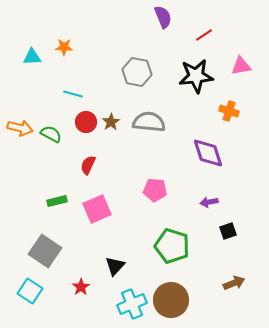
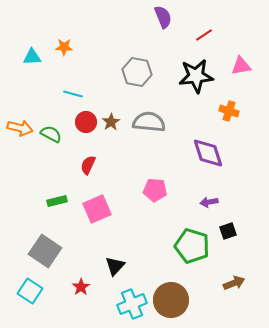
green pentagon: moved 20 px right
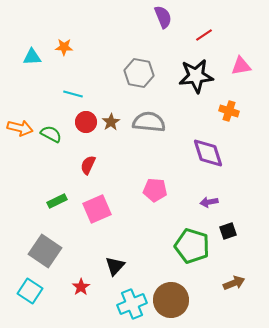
gray hexagon: moved 2 px right, 1 px down
green rectangle: rotated 12 degrees counterclockwise
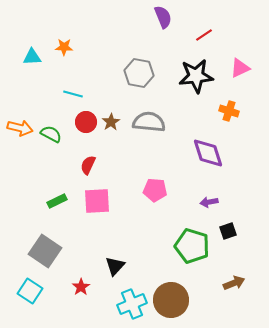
pink triangle: moved 1 px left, 2 px down; rotated 15 degrees counterclockwise
pink square: moved 8 px up; rotated 20 degrees clockwise
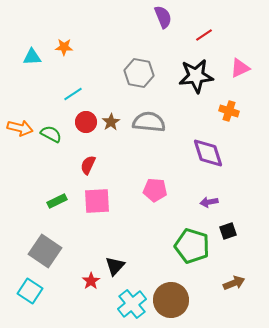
cyan line: rotated 48 degrees counterclockwise
red star: moved 10 px right, 6 px up
cyan cross: rotated 16 degrees counterclockwise
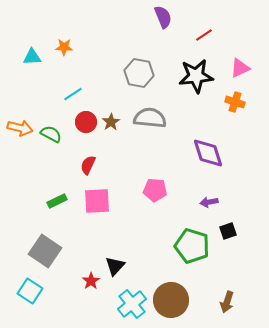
orange cross: moved 6 px right, 9 px up
gray semicircle: moved 1 px right, 4 px up
brown arrow: moved 7 px left, 19 px down; rotated 130 degrees clockwise
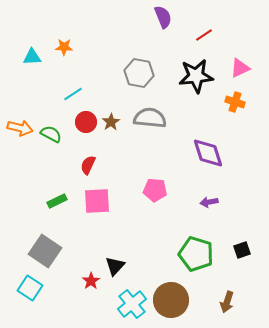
black square: moved 14 px right, 19 px down
green pentagon: moved 4 px right, 8 px down
cyan square: moved 3 px up
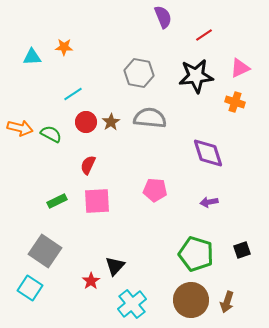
brown circle: moved 20 px right
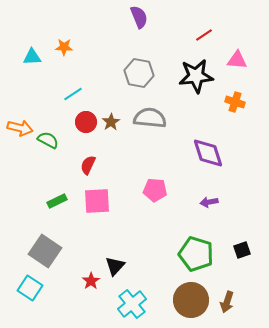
purple semicircle: moved 24 px left
pink triangle: moved 3 px left, 8 px up; rotated 30 degrees clockwise
green semicircle: moved 3 px left, 6 px down
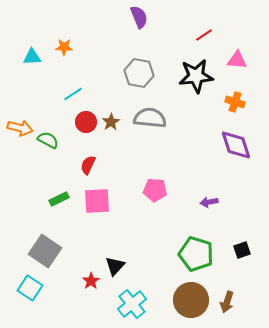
purple diamond: moved 28 px right, 8 px up
green rectangle: moved 2 px right, 2 px up
